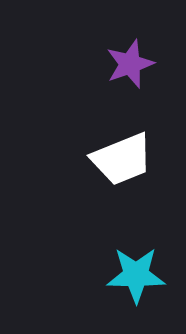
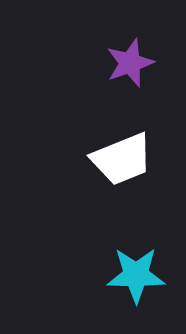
purple star: moved 1 px up
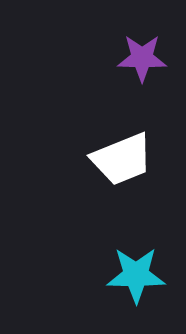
purple star: moved 12 px right, 5 px up; rotated 21 degrees clockwise
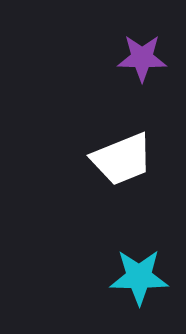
cyan star: moved 3 px right, 2 px down
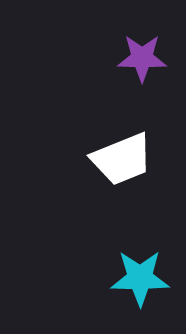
cyan star: moved 1 px right, 1 px down
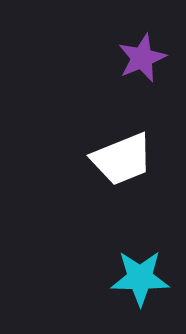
purple star: rotated 24 degrees counterclockwise
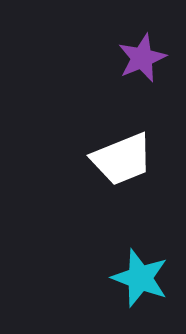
cyan star: rotated 20 degrees clockwise
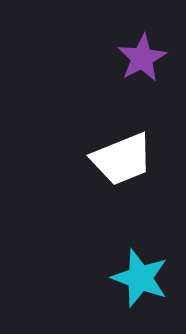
purple star: rotated 6 degrees counterclockwise
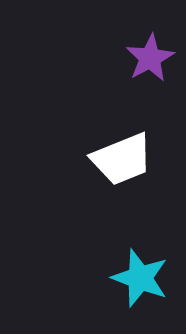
purple star: moved 8 px right
